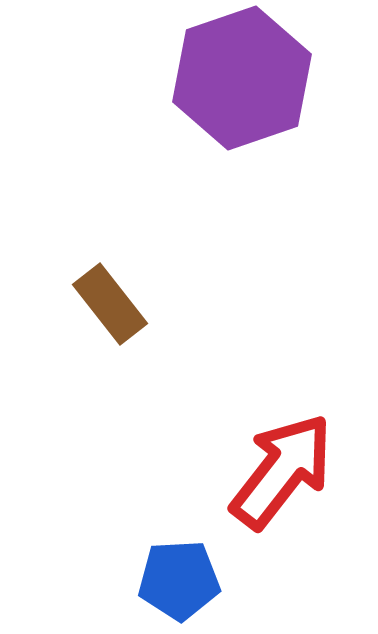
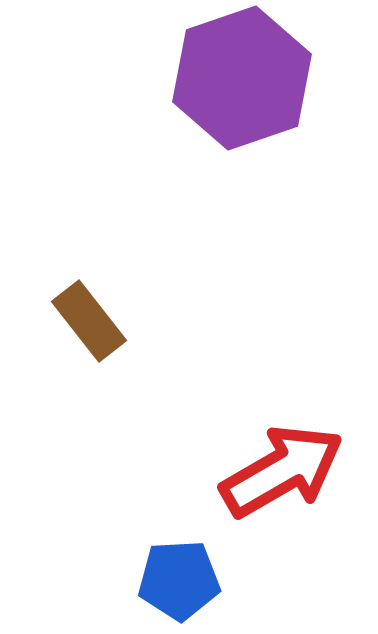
brown rectangle: moved 21 px left, 17 px down
red arrow: rotated 22 degrees clockwise
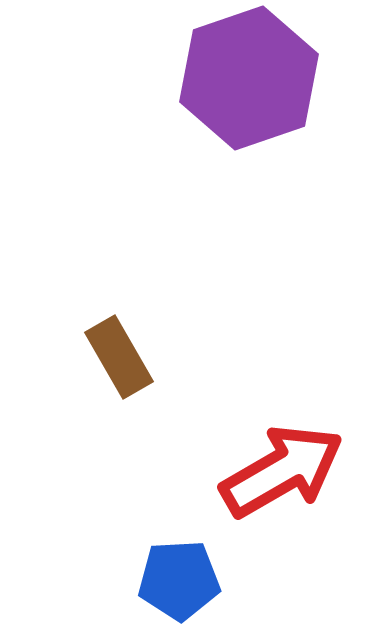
purple hexagon: moved 7 px right
brown rectangle: moved 30 px right, 36 px down; rotated 8 degrees clockwise
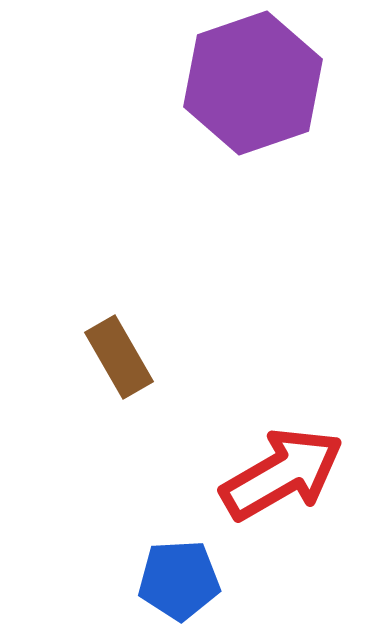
purple hexagon: moved 4 px right, 5 px down
red arrow: moved 3 px down
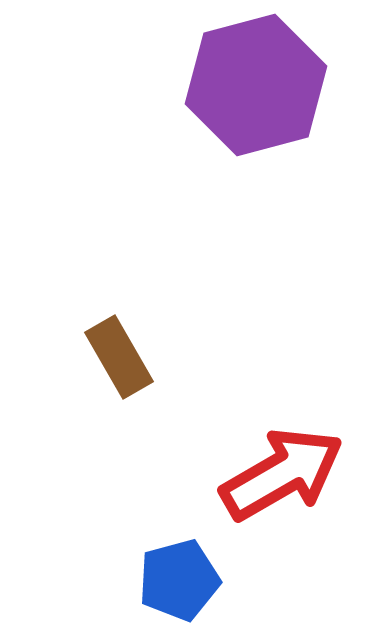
purple hexagon: moved 3 px right, 2 px down; rotated 4 degrees clockwise
blue pentagon: rotated 12 degrees counterclockwise
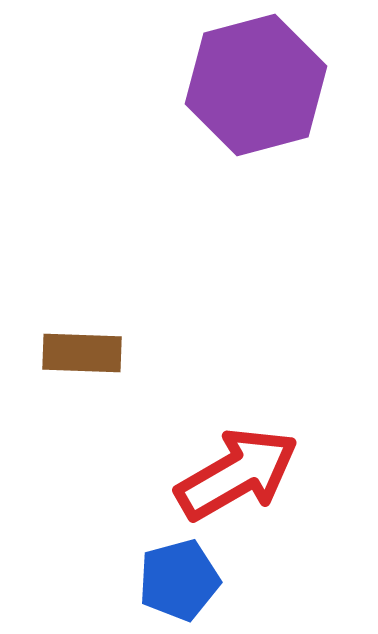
brown rectangle: moved 37 px left, 4 px up; rotated 58 degrees counterclockwise
red arrow: moved 45 px left
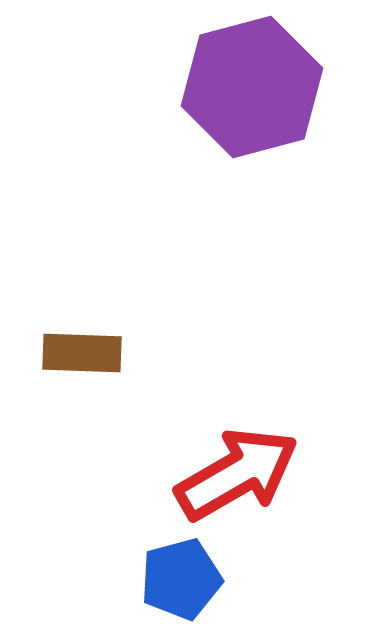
purple hexagon: moved 4 px left, 2 px down
blue pentagon: moved 2 px right, 1 px up
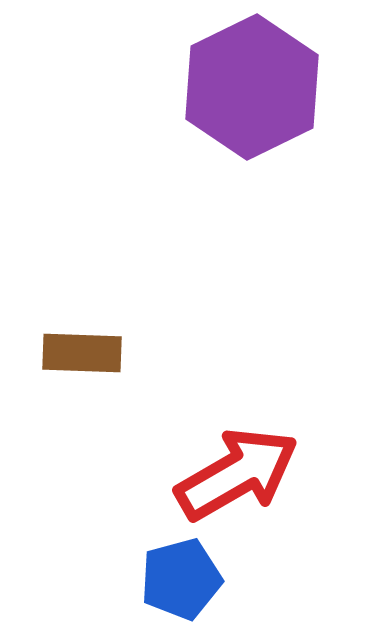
purple hexagon: rotated 11 degrees counterclockwise
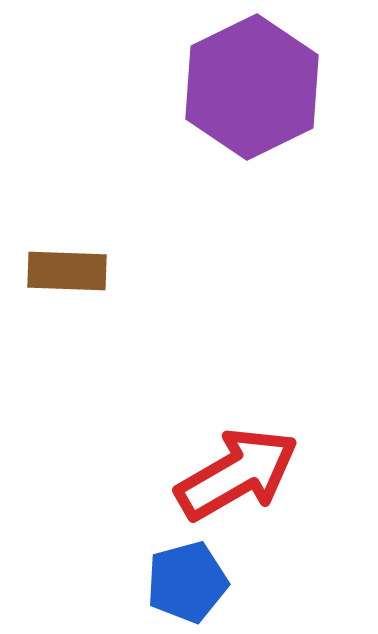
brown rectangle: moved 15 px left, 82 px up
blue pentagon: moved 6 px right, 3 px down
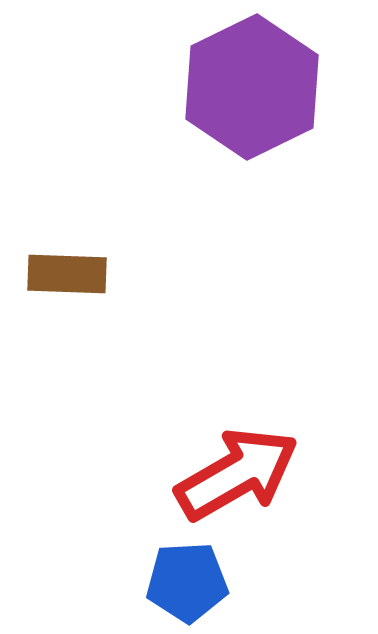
brown rectangle: moved 3 px down
blue pentagon: rotated 12 degrees clockwise
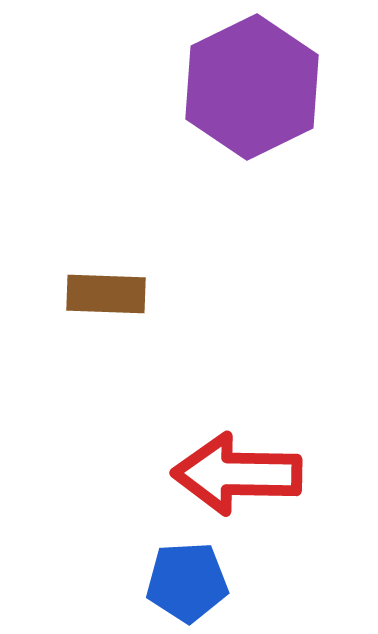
brown rectangle: moved 39 px right, 20 px down
red arrow: rotated 149 degrees counterclockwise
